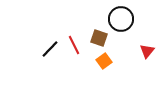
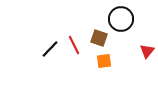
orange square: rotated 28 degrees clockwise
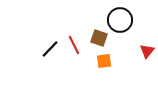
black circle: moved 1 px left, 1 px down
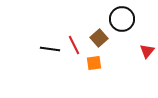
black circle: moved 2 px right, 1 px up
brown square: rotated 30 degrees clockwise
black line: rotated 54 degrees clockwise
orange square: moved 10 px left, 2 px down
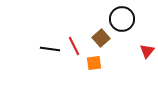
brown square: moved 2 px right
red line: moved 1 px down
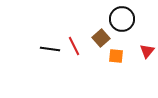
orange square: moved 22 px right, 7 px up; rotated 14 degrees clockwise
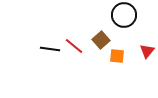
black circle: moved 2 px right, 4 px up
brown square: moved 2 px down
red line: rotated 24 degrees counterclockwise
orange square: moved 1 px right
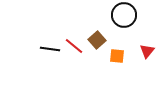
brown square: moved 4 px left
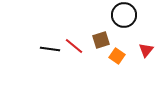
brown square: moved 4 px right; rotated 24 degrees clockwise
red triangle: moved 1 px left, 1 px up
orange square: rotated 28 degrees clockwise
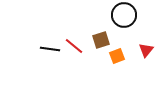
orange square: rotated 35 degrees clockwise
